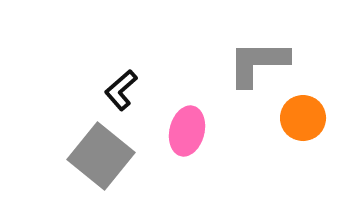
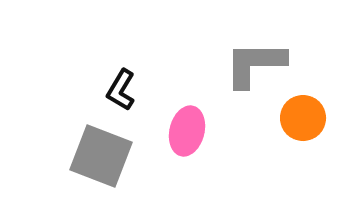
gray L-shape: moved 3 px left, 1 px down
black L-shape: rotated 18 degrees counterclockwise
gray square: rotated 18 degrees counterclockwise
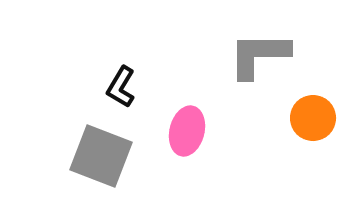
gray L-shape: moved 4 px right, 9 px up
black L-shape: moved 3 px up
orange circle: moved 10 px right
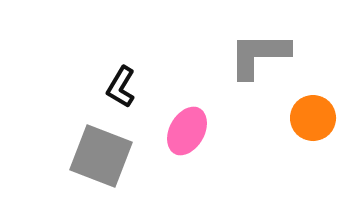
pink ellipse: rotated 15 degrees clockwise
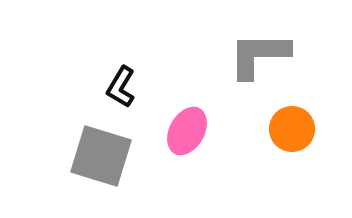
orange circle: moved 21 px left, 11 px down
gray square: rotated 4 degrees counterclockwise
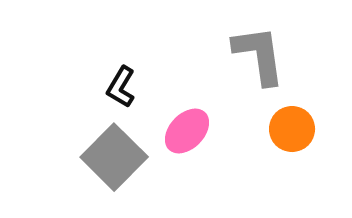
gray L-shape: rotated 82 degrees clockwise
pink ellipse: rotated 15 degrees clockwise
gray square: moved 13 px right, 1 px down; rotated 28 degrees clockwise
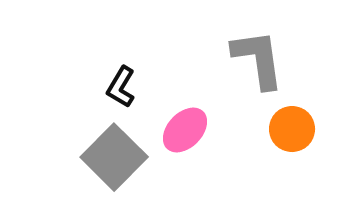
gray L-shape: moved 1 px left, 4 px down
pink ellipse: moved 2 px left, 1 px up
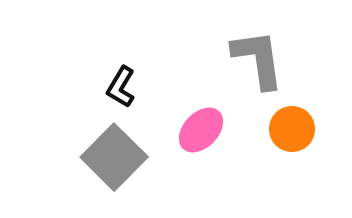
pink ellipse: moved 16 px right
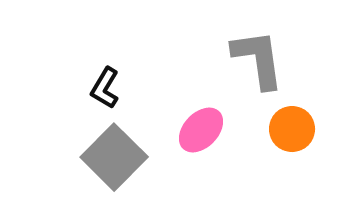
black L-shape: moved 16 px left, 1 px down
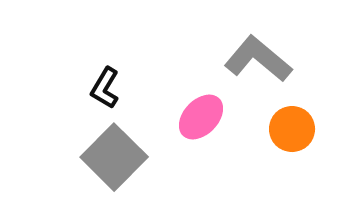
gray L-shape: rotated 42 degrees counterclockwise
pink ellipse: moved 13 px up
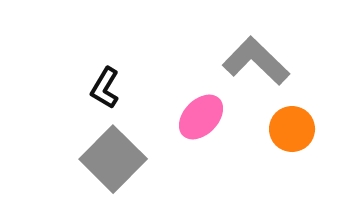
gray L-shape: moved 2 px left, 2 px down; rotated 4 degrees clockwise
gray square: moved 1 px left, 2 px down
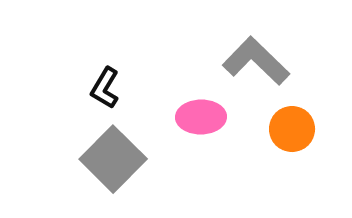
pink ellipse: rotated 45 degrees clockwise
